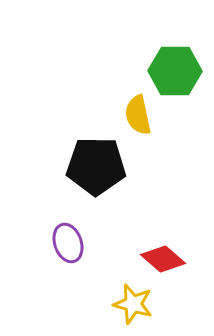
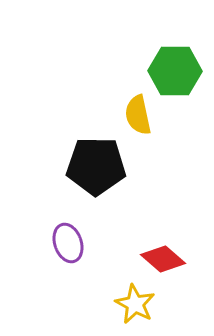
yellow star: moved 2 px right; rotated 12 degrees clockwise
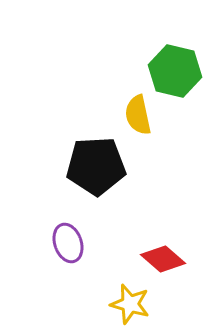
green hexagon: rotated 12 degrees clockwise
black pentagon: rotated 4 degrees counterclockwise
yellow star: moved 5 px left; rotated 12 degrees counterclockwise
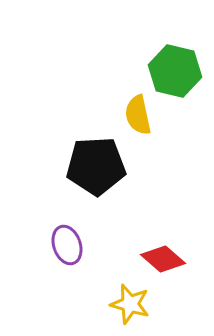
purple ellipse: moved 1 px left, 2 px down
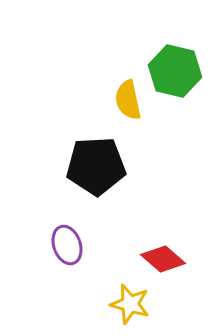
yellow semicircle: moved 10 px left, 15 px up
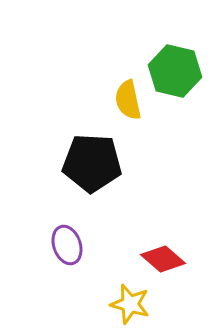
black pentagon: moved 4 px left, 3 px up; rotated 6 degrees clockwise
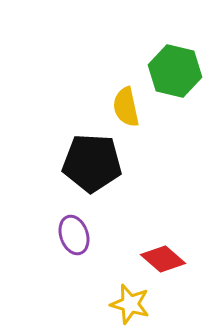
yellow semicircle: moved 2 px left, 7 px down
purple ellipse: moved 7 px right, 10 px up
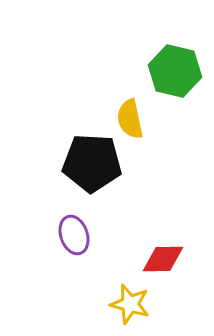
yellow semicircle: moved 4 px right, 12 px down
red diamond: rotated 42 degrees counterclockwise
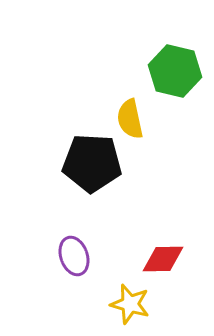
purple ellipse: moved 21 px down
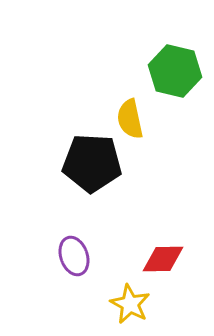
yellow star: rotated 12 degrees clockwise
